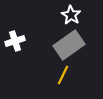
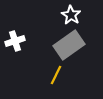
yellow line: moved 7 px left
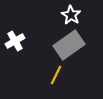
white cross: rotated 12 degrees counterclockwise
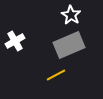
gray rectangle: rotated 12 degrees clockwise
yellow line: rotated 36 degrees clockwise
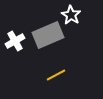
gray rectangle: moved 21 px left, 10 px up
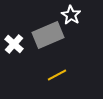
white cross: moved 1 px left, 3 px down; rotated 18 degrees counterclockwise
yellow line: moved 1 px right
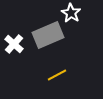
white star: moved 2 px up
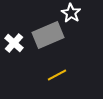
white cross: moved 1 px up
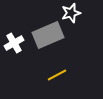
white star: rotated 24 degrees clockwise
white cross: rotated 18 degrees clockwise
